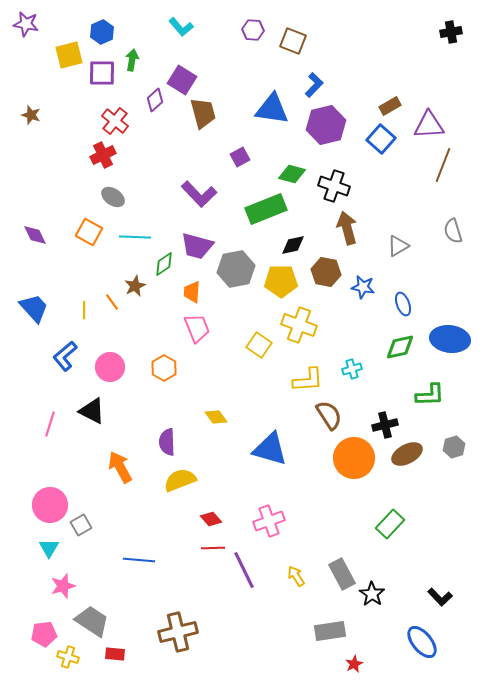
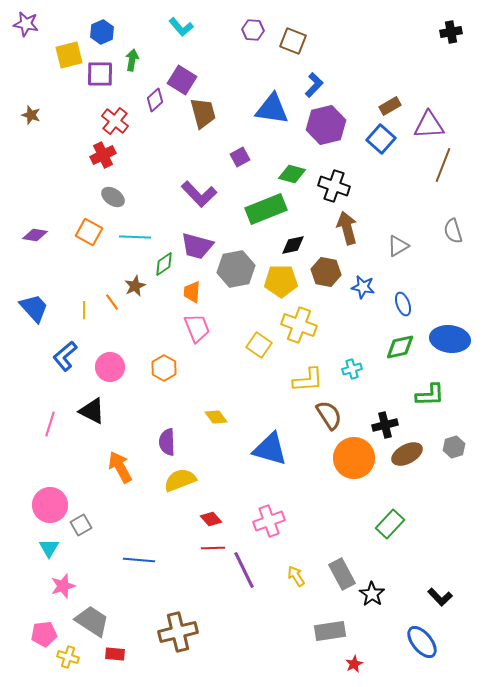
purple square at (102, 73): moved 2 px left, 1 px down
purple diamond at (35, 235): rotated 55 degrees counterclockwise
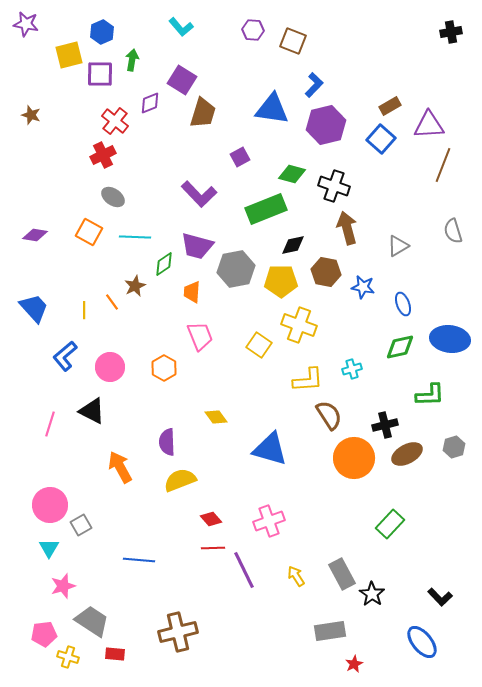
purple diamond at (155, 100): moved 5 px left, 3 px down; rotated 20 degrees clockwise
brown trapezoid at (203, 113): rotated 32 degrees clockwise
pink trapezoid at (197, 328): moved 3 px right, 8 px down
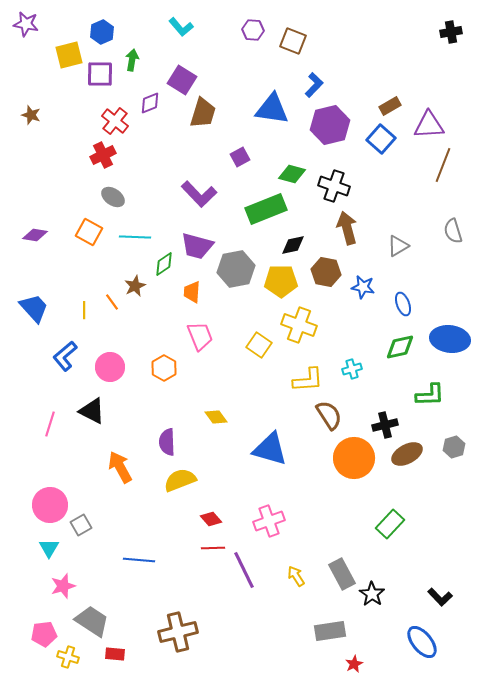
purple hexagon at (326, 125): moved 4 px right
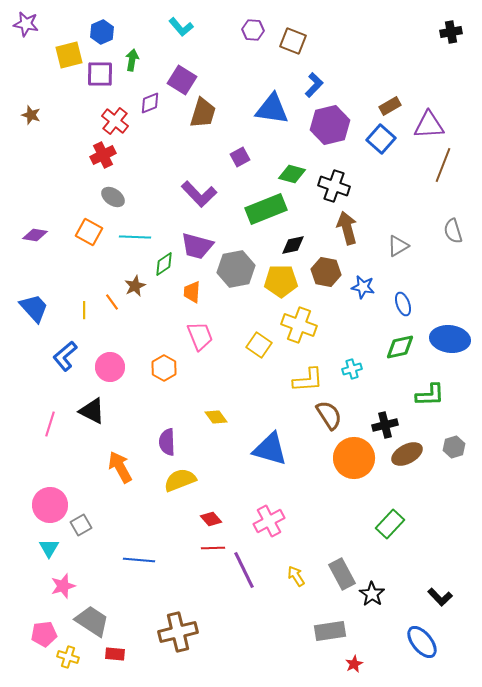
pink cross at (269, 521): rotated 8 degrees counterclockwise
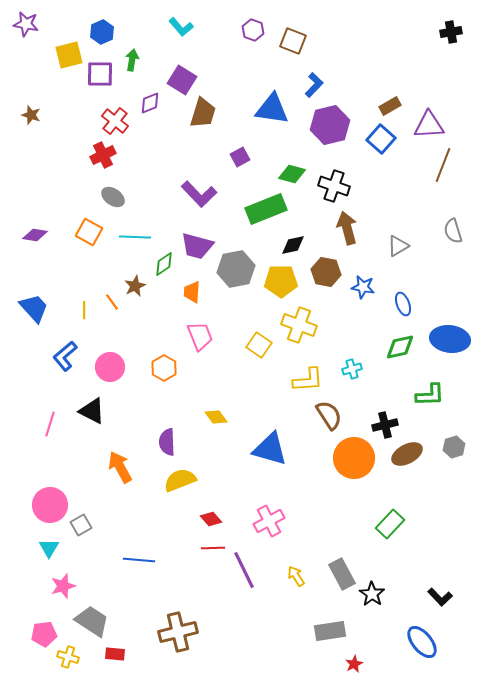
purple hexagon at (253, 30): rotated 15 degrees clockwise
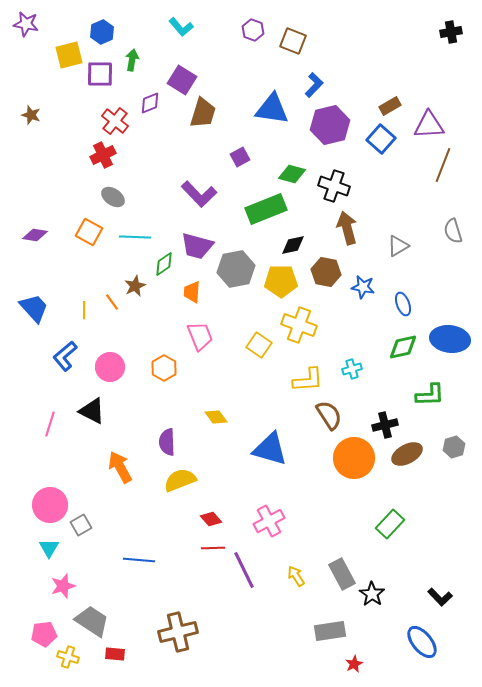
green diamond at (400, 347): moved 3 px right
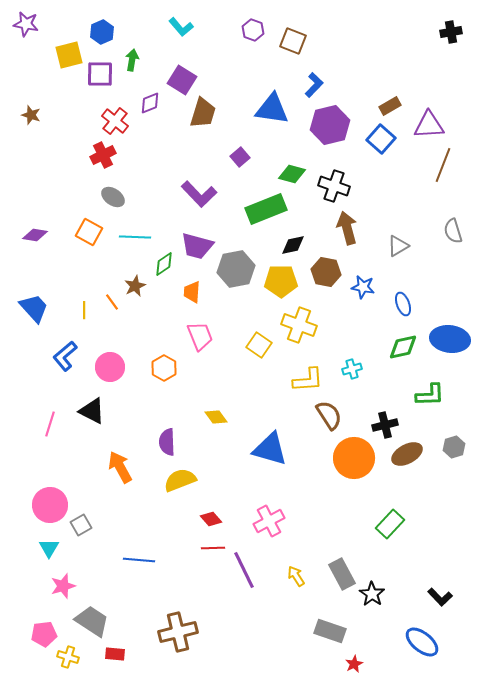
purple square at (240, 157): rotated 12 degrees counterclockwise
gray rectangle at (330, 631): rotated 28 degrees clockwise
blue ellipse at (422, 642): rotated 12 degrees counterclockwise
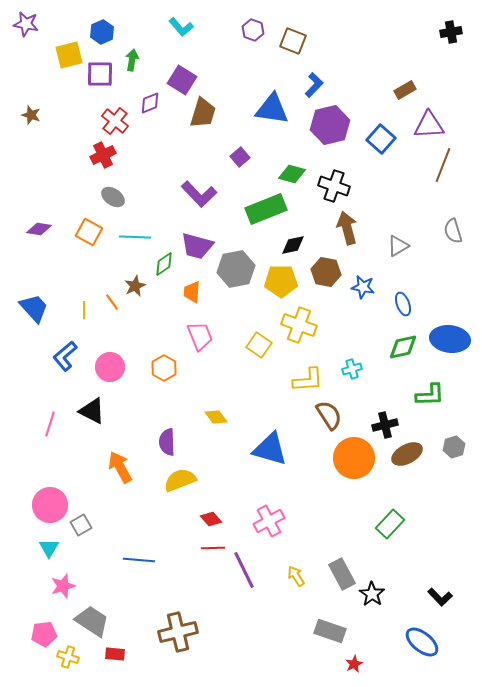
brown rectangle at (390, 106): moved 15 px right, 16 px up
purple diamond at (35, 235): moved 4 px right, 6 px up
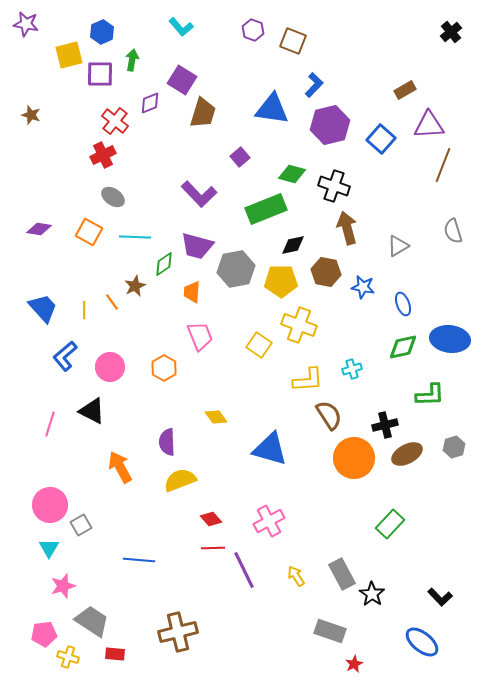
black cross at (451, 32): rotated 30 degrees counterclockwise
blue trapezoid at (34, 308): moved 9 px right
